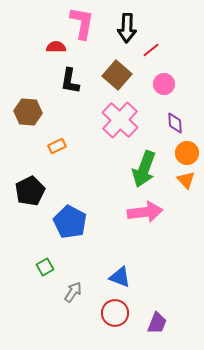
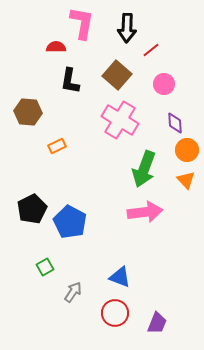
pink cross: rotated 12 degrees counterclockwise
orange circle: moved 3 px up
black pentagon: moved 2 px right, 18 px down
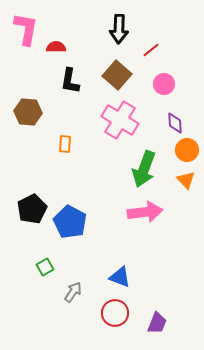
pink L-shape: moved 56 px left, 6 px down
black arrow: moved 8 px left, 1 px down
orange rectangle: moved 8 px right, 2 px up; rotated 60 degrees counterclockwise
